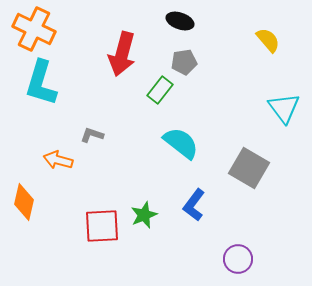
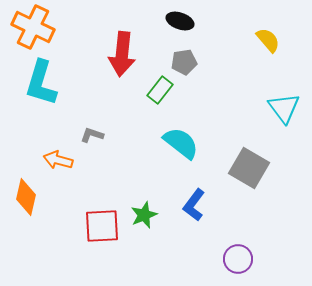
orange cross: moved 1 px left, 2 px up
red arrow: rotated 9 degrees counterclockwise
orange diamond: moved 2 px right, 5 px up
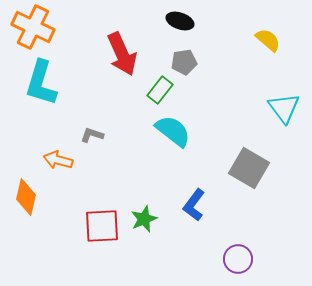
yellow semicircle: rotated 8 degrees counterclockwise
red arrow: rotated 30 degrees counterclockwise
cyan semicircle: moved 8 px left, 12 px up
green star: moved 4 px down
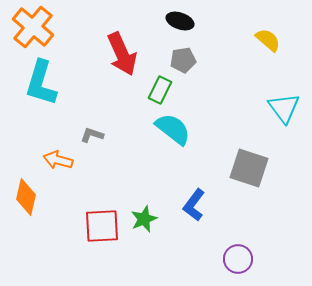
orange cross: rotated 15 degrees clockwise
gray pentagon: moved 1 px left, 2 px up
green rectangle: rotated 12 degrees counterclockwise
cyan semicircle: moved 2 px up
gray square: rotated 12 degrees counterclockwise
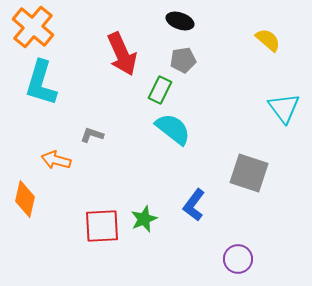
orange arrow: moved 2 px left
gray square: moved 5 px down
orange diamond: moved 1 px left, 2 px down
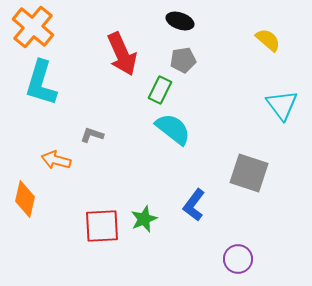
cyan triangle: moved 2 px left, 3 px up
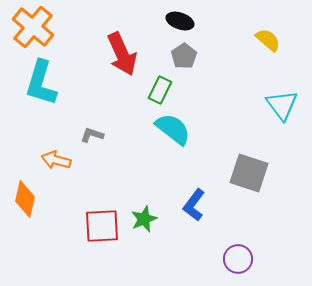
gray pentagon: moved 1 px right, 4 px up; rotated 25 degrees counterclockwise
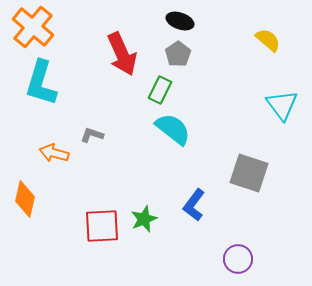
gray pentagon: moved 6 px left, 2 px up
orange arrow: moved 2 px left, 7 px up
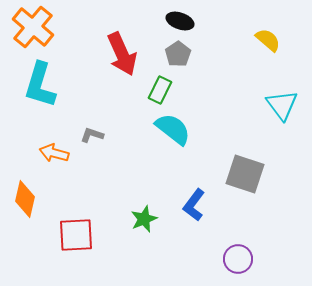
cyan L-shape: moved 1 px left, 2 px down
gray square: moved 4 px left, 1 px down
red square: moved 26 px left, 9 px down
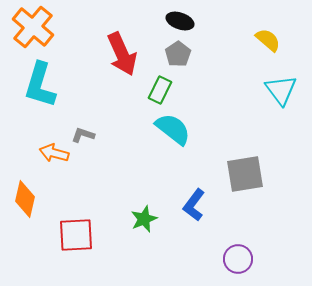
cyan triangle: moved 1 px left, 15 px up
gray L-shape: moved 9 px left
gray square: rotated 27 degrees counterclockwise
